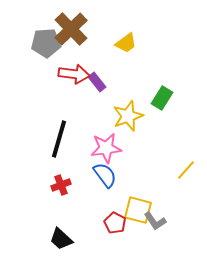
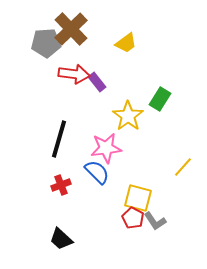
green rectangle: moved 2 px left, 1 px down
yellow star: rotated 16 degrees counterclockwise
yellow line: moved 3 px left, 3 px up
blue semicircle: moved 8 px left, 3 px up; rotated 8 degrees counterclockwise
yellow square: moved 12 px up
red pentagon: moved 18 px right, 5 px up
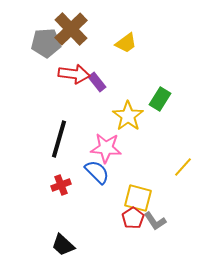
pink star: rotated 12 degrees clockwise
red pentagon: rotated 10 degrees clockwise
black trapezoid: moved 2 px right, 6 px down
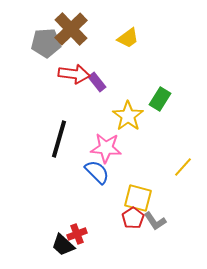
yellow trapezoid: moved 2 px right, 5 px up
red cross: moved 16 px right, 49 px down
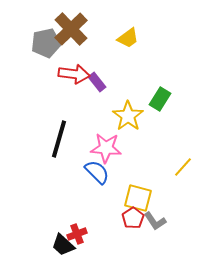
gray pentagon: rotated 8 degrees counterclockwise
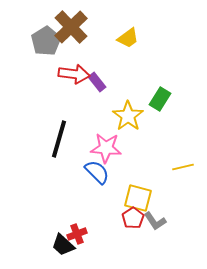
brown cross: moved 2 px up
gray pentagon: moved 2 px up; rotated 20 degrees counterclockwise
yellow line: rotated 35 degrees clockwise
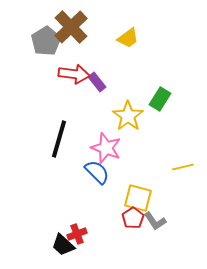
pink star: rotated 16 degrees clockwise
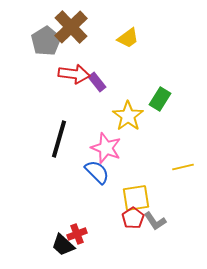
yellow square: moved 2 px left; rotated 24 degrees counterclockwise
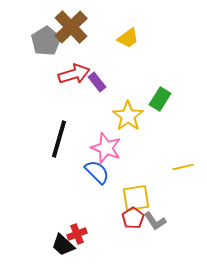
red arrow: rotated 24 degrees counterclockwise
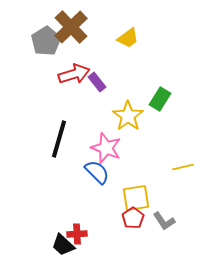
gray L-shape: moved 9 px right
red cross: rotated 18 degrees clockwise
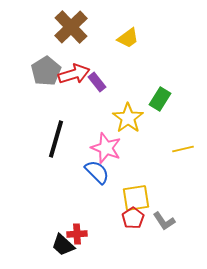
gray pentagon: moved 30 px down
yellow star: moved 2 px down
black line: moved 3 px left
yellow line: moved 18 px up
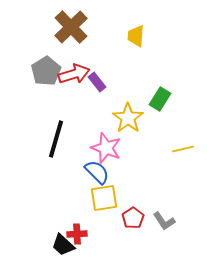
yellow trapezoid: moved 8 px right, 2 px up; rotated 130 degrees clockwise
yellow square: moved 32 px left
